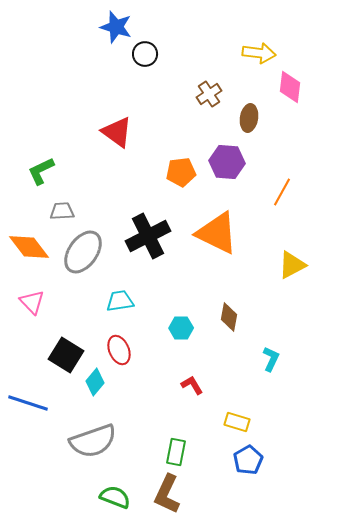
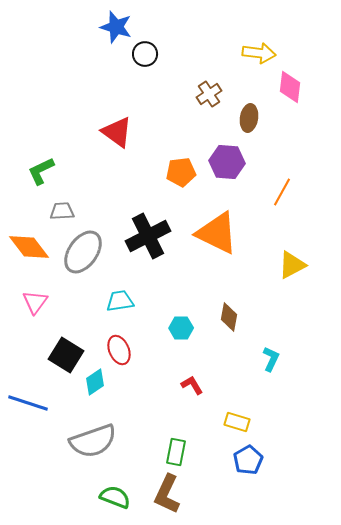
pink triangle: moved 3 px right; rotated 20 degrees clockwise
cyan diamond: rotated 16 degrees clockwise
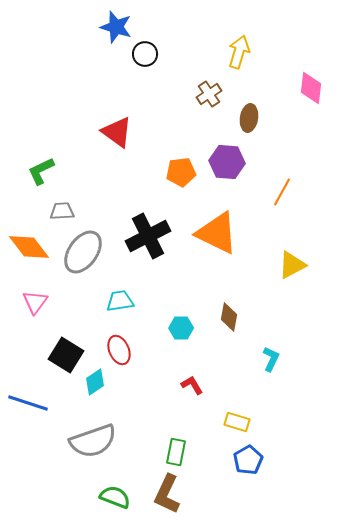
yellow arrow: moved 20 px left, 1 px up; rotated 80 degrees counterclockwise
pink diamond: moved 21 px right, 1 px down
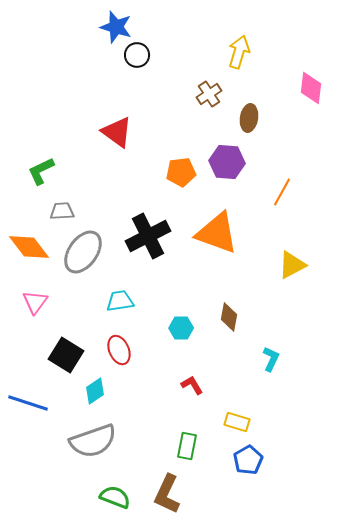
black circle: moved 8 px left, 1 px down
orange triangle: rotated 6 degrees counterclockwise
cyan diamond: moved 9 px down
green rectangle: moved 11 px right, 6 px up
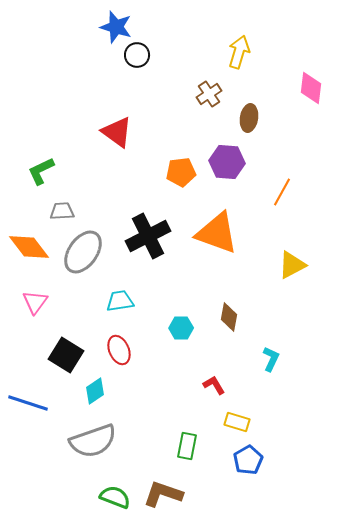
red L-shape: moved 22 px right
brown L-shape: moved 4 px left; rotated 84 degrees clockwise
